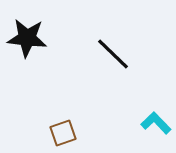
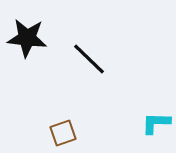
black line: moved 24 px left, 5 px down
cyan L-shape: rotated 44 degrees counterclockwise
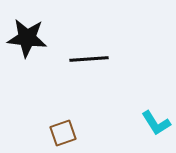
black line: rotated 48 degrees counterclockwise
cyan L-shape: rotated 124 degrees counterclockwise
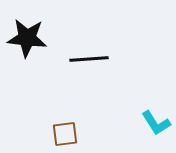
brown square: moved 2 px right, 1 px down; rotated 12 degrees clockwise
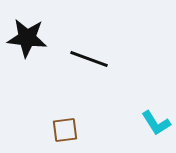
black line: rotated 24 degrees clockwise
brown square: moved 4 px up
